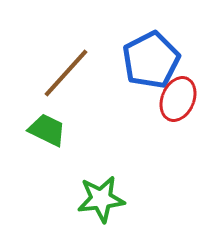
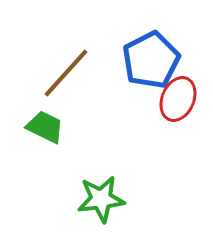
green trapezoid: moved 2 px left, 3 px up
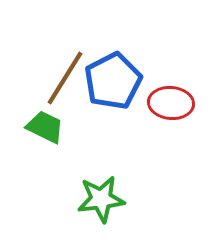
blue pentagon: moved 38 px left, 21 px down
brown line: moved 1 px left, 5 px down; rotated 10 degrees counterclockwise
red ellipse: moved 7 px left, 4 px down; rotated 72 degrees clockwise
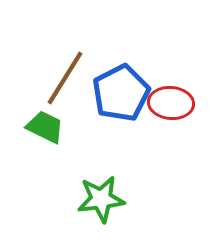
blue pentagon: moved 8 px right, 12 px down
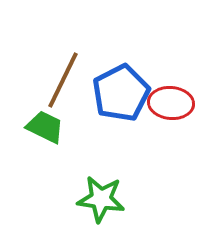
brown line: moved 2 px left, 2 px down; rotated 6 degrees counterclockwise
green star: rotated 15 degrees clockwise
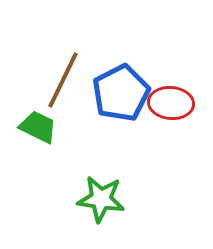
green trapezoid: moved 7 px left
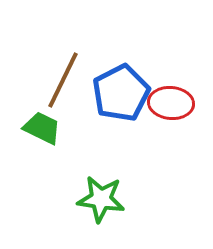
green trapezoid: moved 4 px right, 1 px down
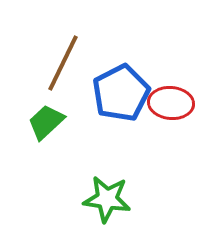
brown line: moved 17 px up
green trapezoid: moved 4 px right, 6 px up; rotated 69 degrees counterclockwise
green star: moved 6 px right
